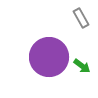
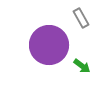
purple circle: moved 12 px up
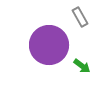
gray rectangle: moved 1 px left, 1 px up
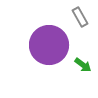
green arrow: moved 1 px right, 1 px up
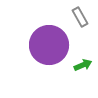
green arrow: rotated 60 degrees counterclockwise
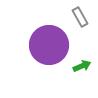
green arrow: moved 1 px left, 1 px down
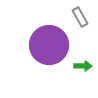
green arrow: moved 1 px right; rotated 24 degrees clockwise
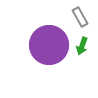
green arrow: moved 1 px left, 20 px up; rotated 108 degrees clockwise
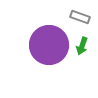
gray rectangle: rotated 42 degrees counterclockwise
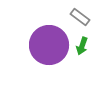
gray rectangle: rotated 18 degrees clockwise
